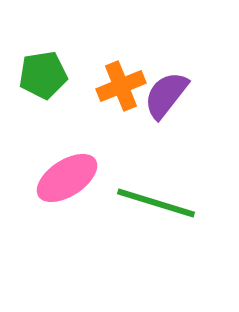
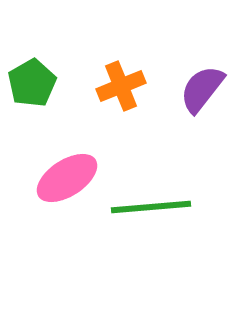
green pentagon: moved 11 px left, 8 px down; rotated 21 degrees counterclockwise
purple semicircle: moved 36 px right, 6 px up
green line: moved 5 px left, 4 px down; rotated 22 degrees counterclockwise
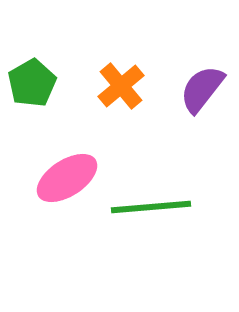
orange cross: rotated 18 degrees counterclockwise
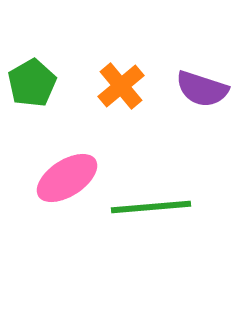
purple semicircle: rotated 110 degrees counterclockwise
